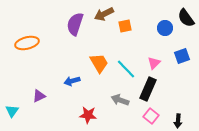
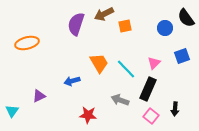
purple semicircle: moved 1 px right
black arrow: moved 3 px left, 12 px up
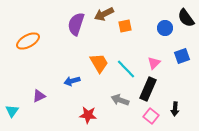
orange ellipse: moved 1 px right, 2 px up; rotated 15 degrees counterclockwise
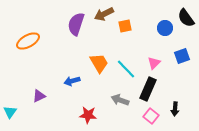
cyan triangle: moved 2 px left, 1 px down
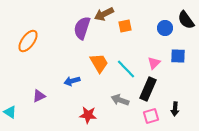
black semicircle: moved 2 px down
purple semicircle: moved 6 px right, 4 px down
orange ellipse: rotated 25 degrees counterclockwise
blue square: moved 4 px left; rotated 21 degrees clockwise
cyan triangle: rotated 32 degrees counterclockwise
pink square: rotated 35 degrees clockwise
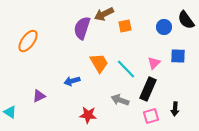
blue circle: moved 1 px left, 1 px up
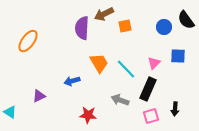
purple semicircle: rotated 15 degrees counterclockwise
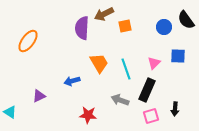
cyan line: rotated 25 degrees clockwise
black rectangle: moved 1 px left, 1 px down
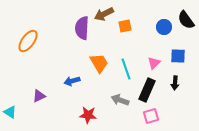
black arrow: moved 26 px up
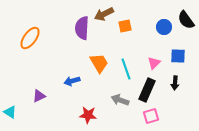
orange ellipse: moved 2 px right, 3 px up
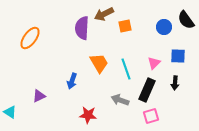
blue arrow: rotated 56 degrees counterclockwise
